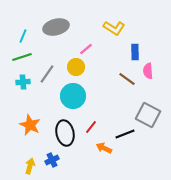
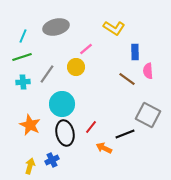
cyan circle: moved 11 px left, 8 px down
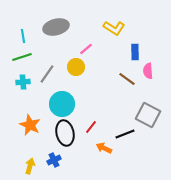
cyan line: rotated 32 degrees counterclockwise
blue cross: moved 2 px right
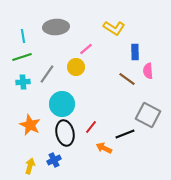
gray ellipse: rotated 10 degrees clockwise
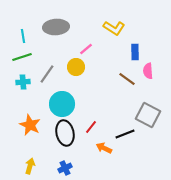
blue cross: moved 11 px right, 8 px down
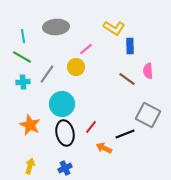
blue rectangle: moved 5 px left, 6 px up
green line: rotated 48 degrees clockwise
